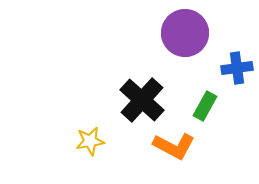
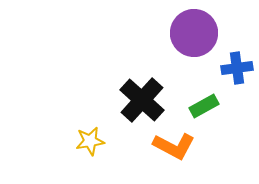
purple circle: moved 9 px right
green rectangle: moved 1 px left; rotated 32 degrees clockwise
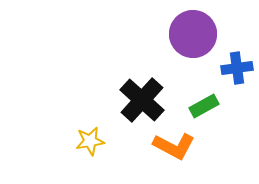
purple circle: moved 1 px left, 1 px down
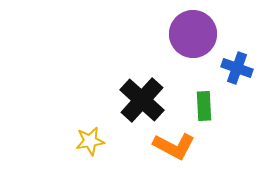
blue cross: rotated 28 degrees clockwise
green rectangle: rotated 64 degrees counterclockwise
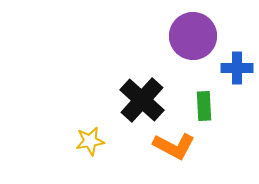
purple circle: moved 2 px down
blue cross: rotated 20 degrees counterclockwise
